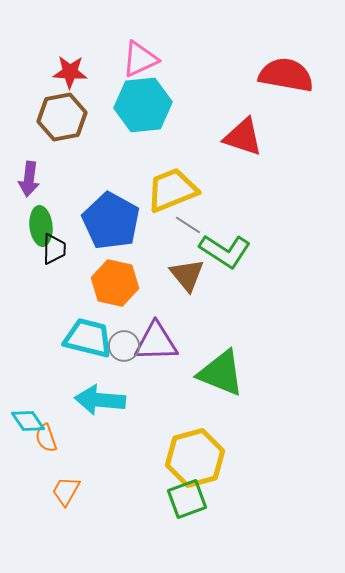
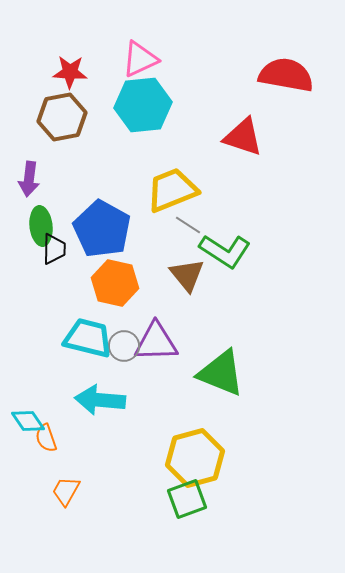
blue pentagon: moved 9 px left, 8 px down
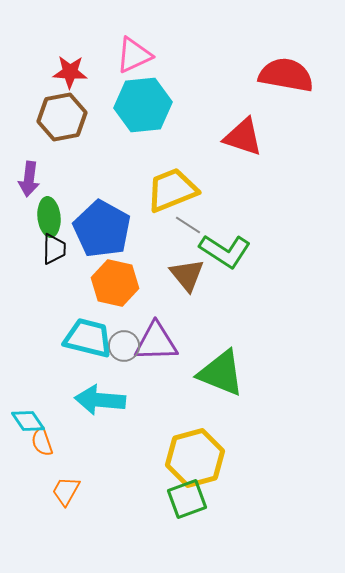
pink triangle: moved 6 px left, 4 px up
green ellipse: moved 8 px right, 9 px up
orange semicircle: moved 4 px left, 4 px down
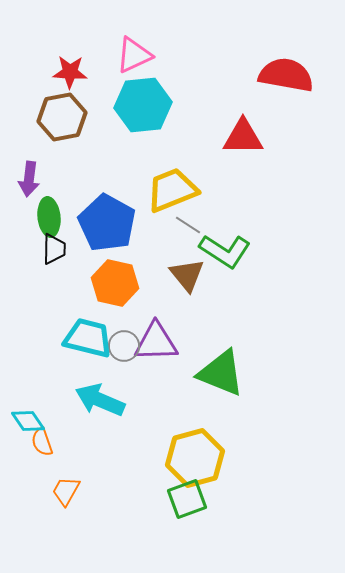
red triangle: rotated 18 degrees counterclockwise
blue pentagon: moved 5 px right, 6 px up
cyan arrow: rotated 18 degrees clockwise
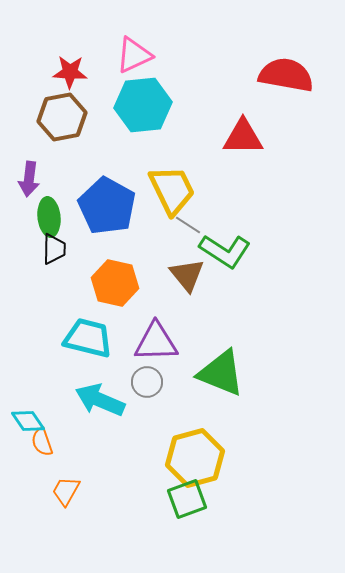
yellow trapezoid: rotated 86 degrees clockwise
blue pentagon: moved 17 px up
gray circle: moved 23 px right, 36 px down
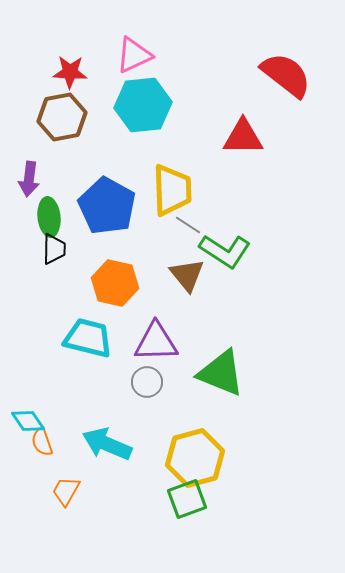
red semicircle: rotated 28 degrees clockwise
yellow trapezoid: rotated 24 degrees clockwise
cyan arrow: moved 7 px right, 44 px down
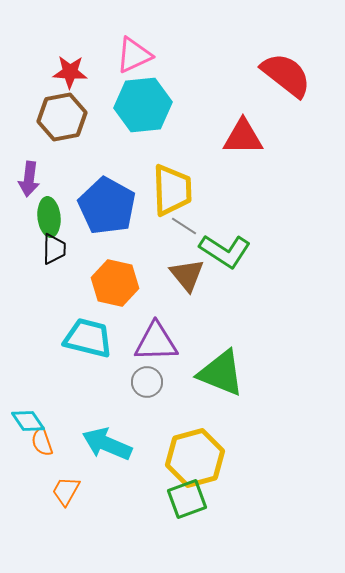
gray line: moved 4 px left, 1 px down
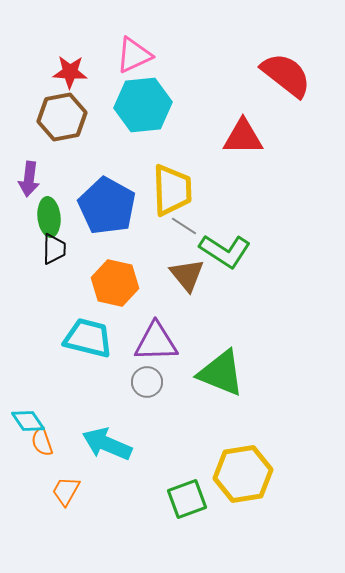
yellow hexagon: moved 48 px right, 16 px down; rotated 6 degrees clockwise
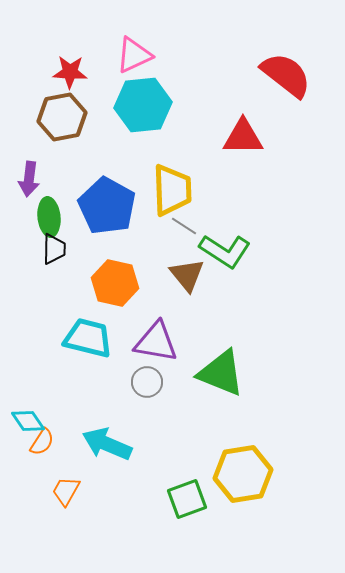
purple triangle: rotated 12 degrees clockwise
orange semicircle: rotated 128 degrees counterclockwise
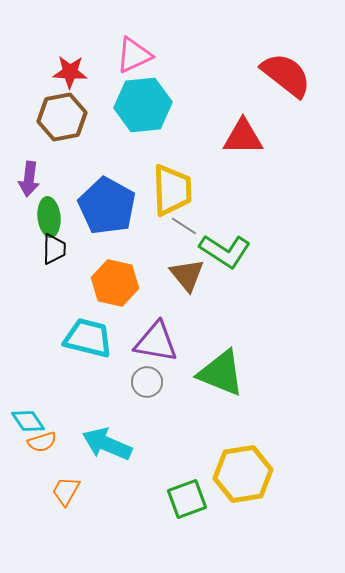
orange semicircle: rotated 40 degrees clockwise
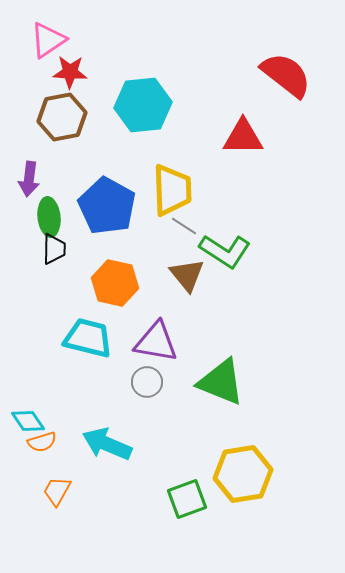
pink triangle: moved 86 px left, 15 px up; rotated 9 degrees counterclockwise
green triangle: moved 9 px down
orange trapezoid: moved 9 px left
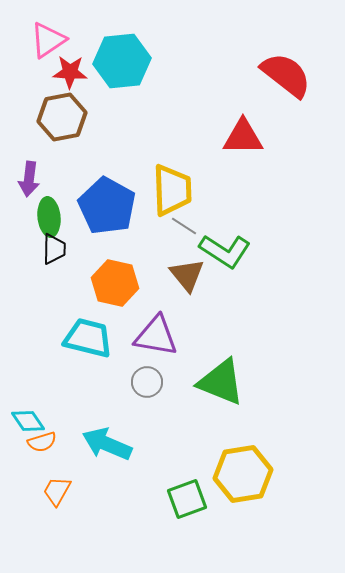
cyan hexagon: moved 21 px left, 44 px up
purple triangle: moved 6 px up
